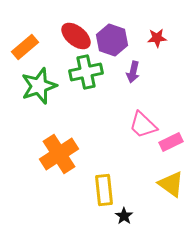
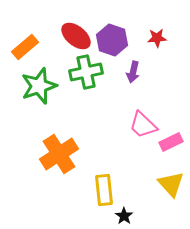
yellow triangle: rotated 12 degrees clockwise
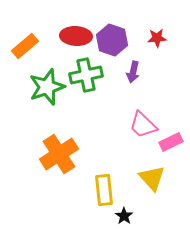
red ellipse: rotated 36 degrees counterclockwise
orange rectangle: moved 1 px up
green cross: moved 3 px down
green star: moved 8 px right, 1 px down
yellow triangle: moved 19 px left, 6 px up
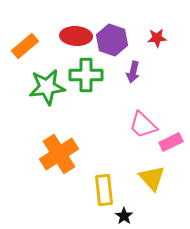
green cross: rotated 12 degrees clockwise
green star: rotated 12 degrees clockwise
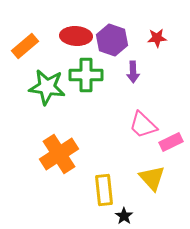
purple arrow: rotated 15 degrees counterclockwise
green star: rotated 15 degrees clockwise
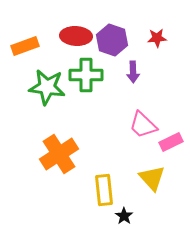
orange rectangle: rotated 20 degrees clockwise
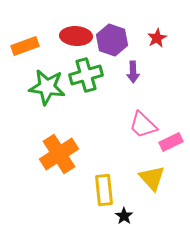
red star: rotated 24 degrees counterclockwise
green cross: rotated 16 degrees counterclockwise
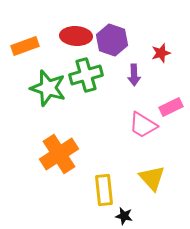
red star: moved 4 px right, 15 px down; rotated 12 degrees clockwise
purple arrow: moved 1 px right, 3 px down
green star: moved 1 px right, 1 px down; rotated 9 degrees clockwise
pink trapezoid: rotated 12 degrees counterclockwise
pink rectangle: moved 35 px up
black star: rotated 24 degrees counterclockwise
